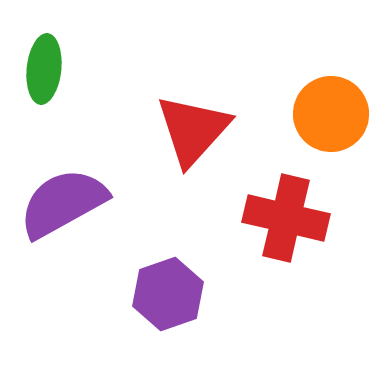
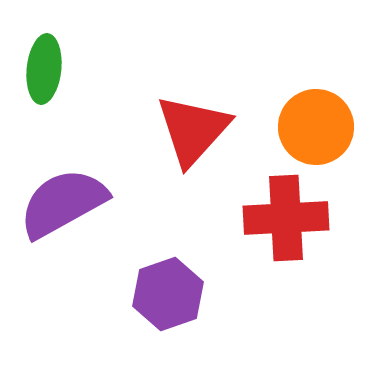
orange circle: moved 15 px left, 13 px down
red cross: rotated 16 degrees counterclockwise
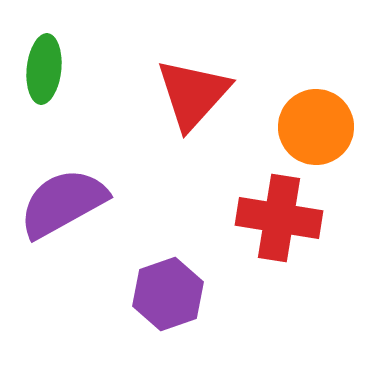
red triangle: moved 36 px up
red cross: moved 7 px left; rotated 12 degrees clockwise
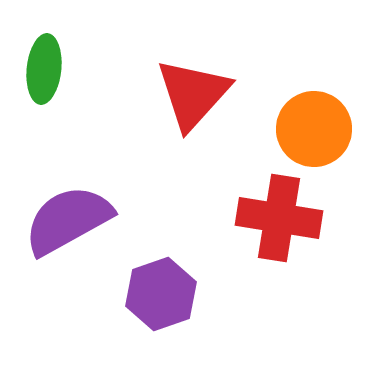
orange circle: moved 2 px left, 2 px down
purple semicircle: moved 5 px right, 17 px down
purple hexagon: moved 7 px left
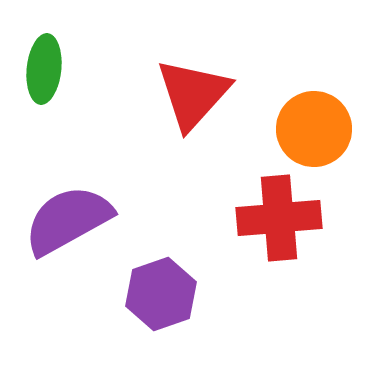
red cross: rotated 14 degrees counterclockwise
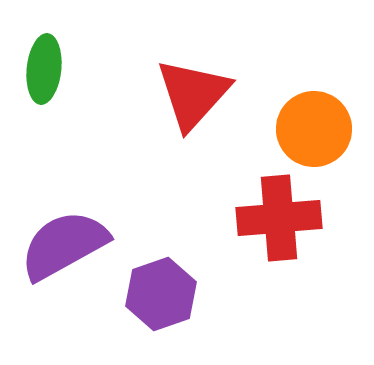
purple semicircle: moved 4 px left, 25 px down
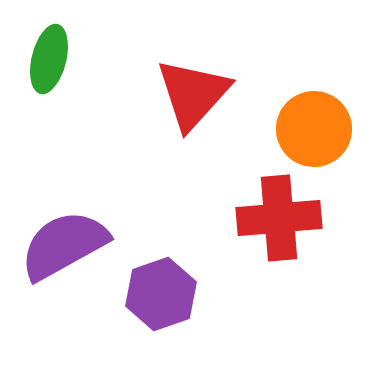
green ellipse: moved 5 px right, 10 px up; rotated 8 degrees clockwise
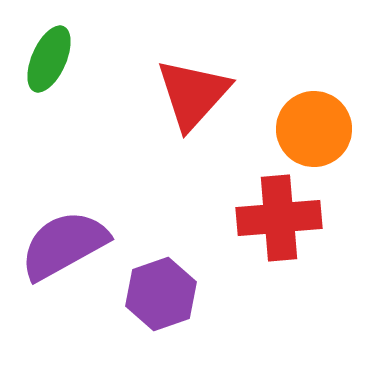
green ellipse: rotated 10 degrees clockwise
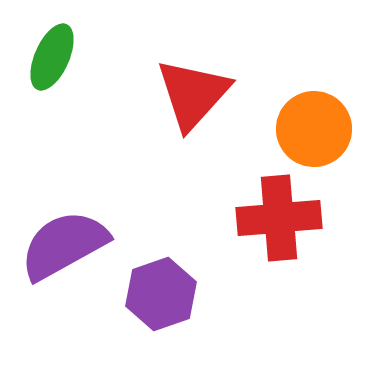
green ellipse: moved 3 px right, 2 px up
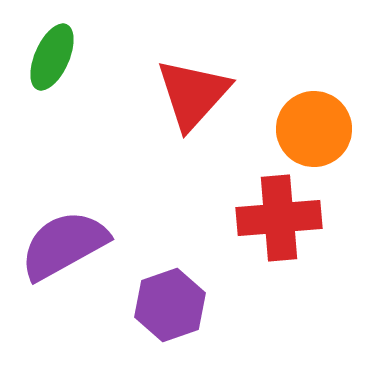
purple hexagon: moved 9 px right, 11 px down
